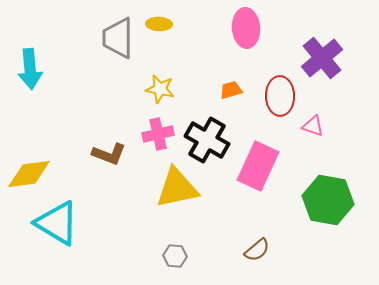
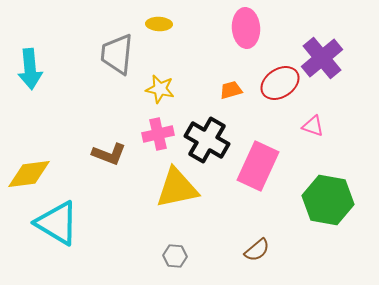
gray trapezoid: moved 1 px left, 16 px down; rotated 6 degrees clockwise
red ellipse: moved 13 px up; rotated 57 degrees clockwise
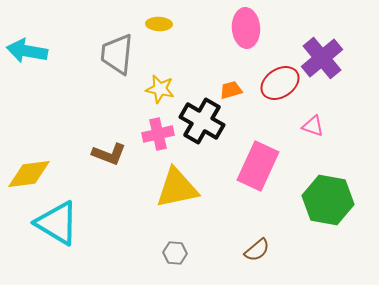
cyan arrow: moved 3 px left, 18 px up; rotated 105 degrees clockwise
black cross: moved 5 px left, 19 px up
gray hexagon: moved 3 px up
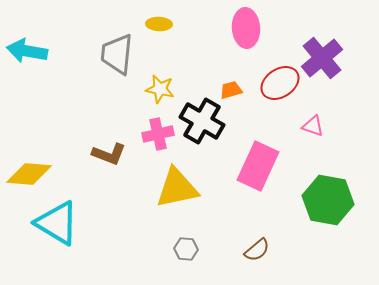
yellow diamond: rotated 12 degrees clockwise
gray hexagon: moved 11 px right, 4 px up
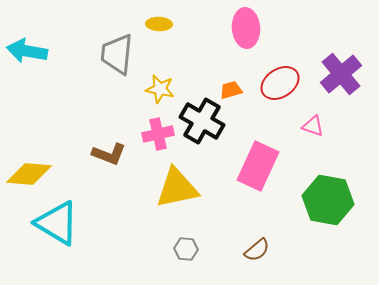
purple cross: moved 19 px right, 16 px down
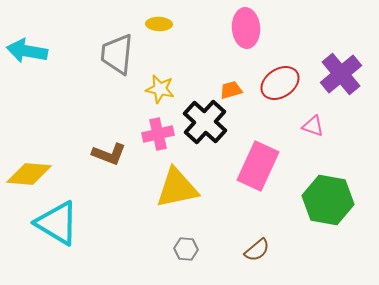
black cross: moved 3 px right, 1 px down; rotated 12 degrees clockwise
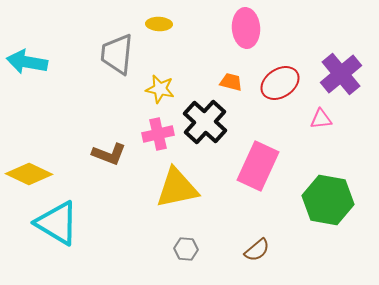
cyan arrow: moved 11 px down
orange trapezoid: moved 8 px up; rotated 30 degrees clockwise
pink triangle: moved 8 px right, 7 px up; rotated 25 degrees counterclockwise
yellow diamond: rotated 21 degrees clockwise
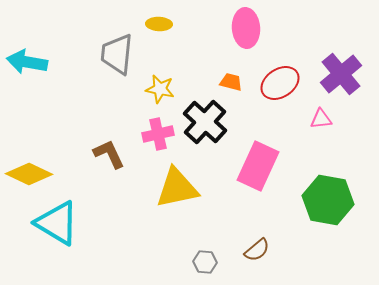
brown L-shape: rotated 136 degrees counterclockwise
gray hexagon: moved 19 px right, 13 px down
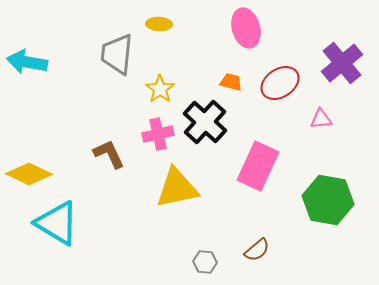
pink ellipse: rotated 12 degrees counterclockwise
purple cross: moved 1 px right, 11 px up
yellow star: rotated 24 degrees clockwise
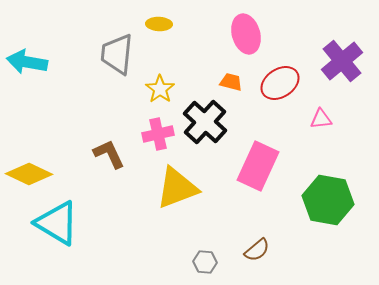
pink ellipse: moved 6 px down
purple cross: moved 2 px up
yellow triangle: rotated 9 degrees counterclockwise
